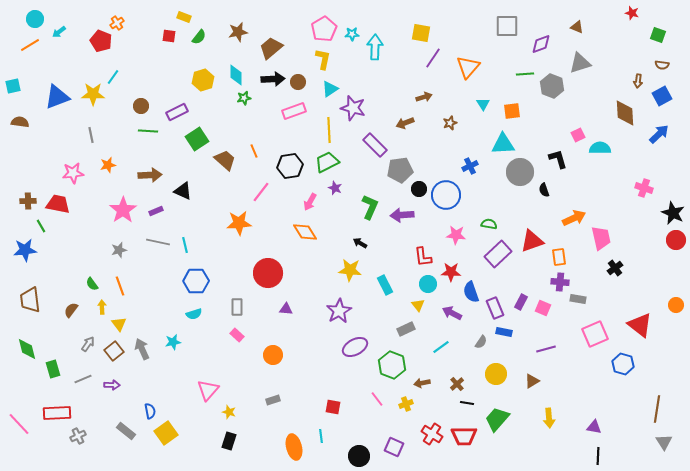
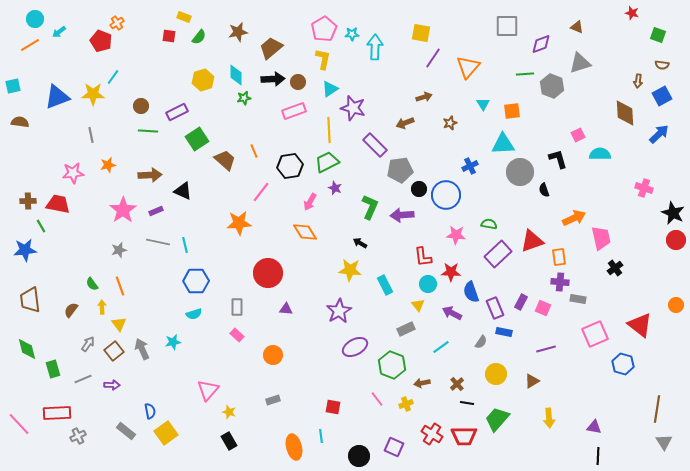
cyan semicircle at (600, 148): moved 6 px down
black rectangle at (229, 441): rotated 48 degrees counterclockwise
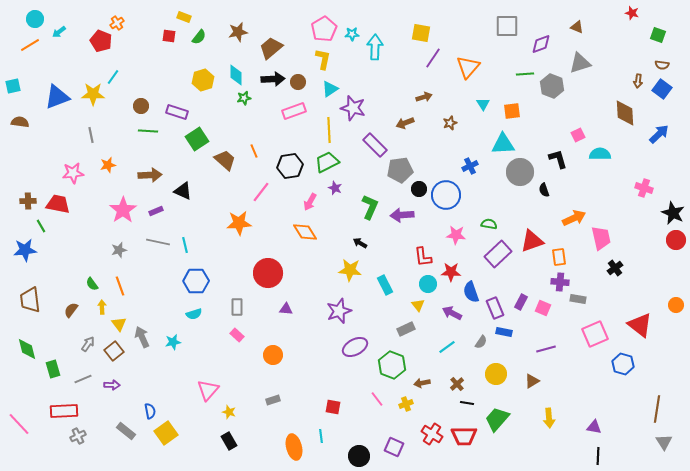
blue square at (662, 96): moved 7 px up; rotated 24 degrees counterclockwise
purple rectangle at (177, 112): rotated 45 degrees clockwise
purple star at (339, 311): rotated 10 degrees clockwise
cyan line at (441, 347): moved 6 px right
gray arrow at (142, 349): moved 12 px up
red rectangle at (57, 413): moved 7 px right, 2 px up
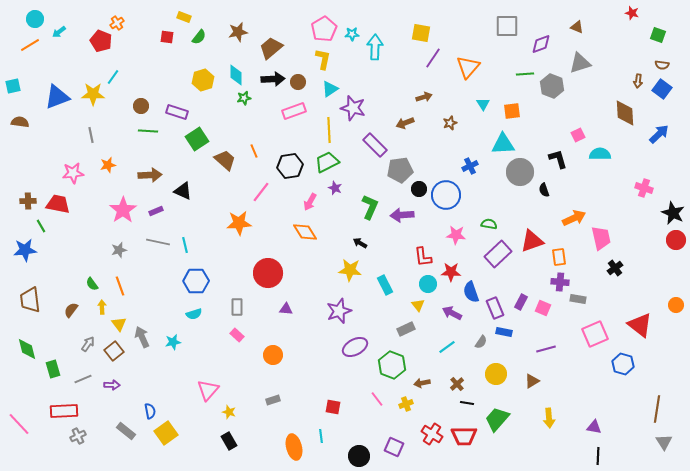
red square at (169, 36): moved 2 px left, 1 px down
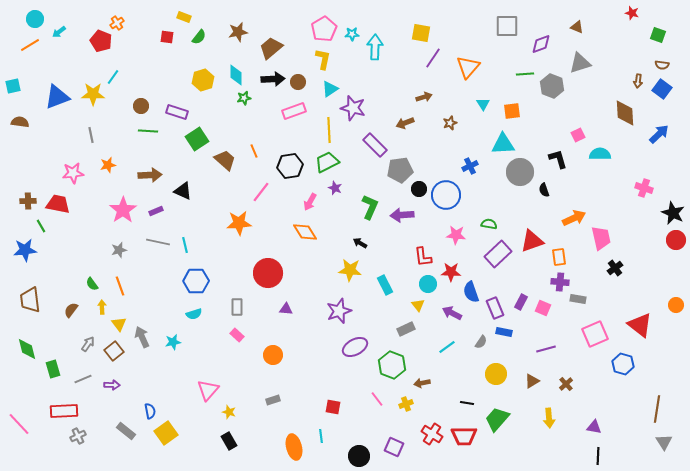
brown cross at (457, 384): moved 109 px right
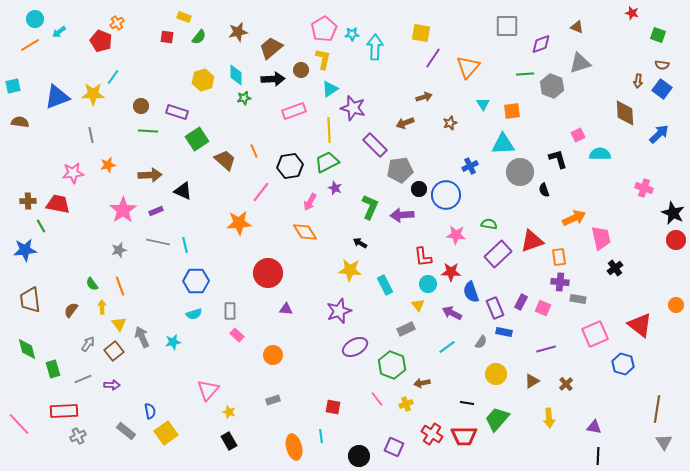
brown circle at (298, 82): moved 3 px right, 12 px up
gray rectangle at (237, 307): moved 7 px left, 4 px down
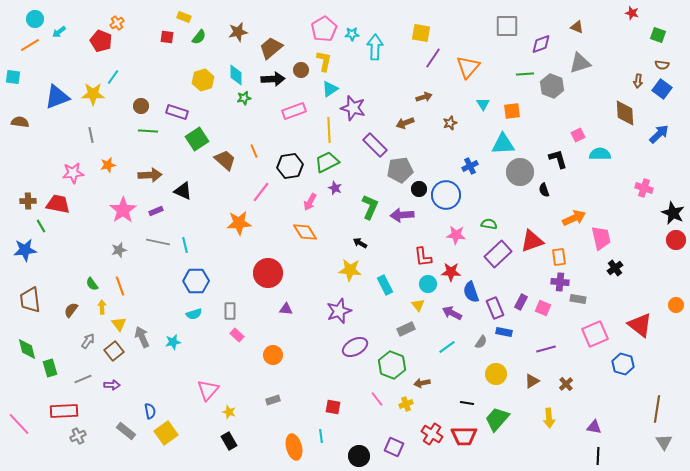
yellow L-shape at (323, 59): moved 1 px right, 2 px down
cyan square at (13, 86): moved 9 px up; rotated 21 degrees clockwise
gray arrow at (88, 344): moved 3 px up
green rectangle at (53, 369): moved 3 px left, 1 px up
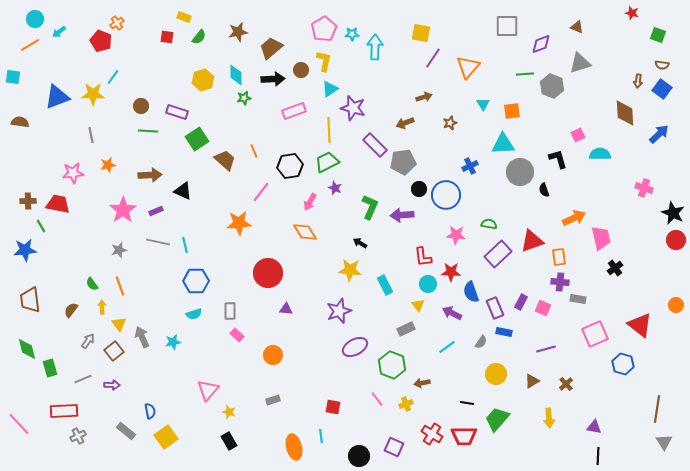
gray pentagon at (400, 170): moved 3 px right, 8 px up
yellow square at (166, 433): moved 4 px down
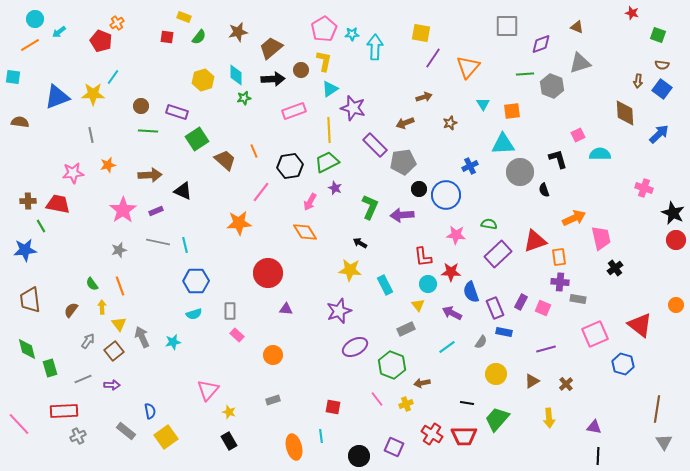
red triangle at (532, 241): moved 3 px right
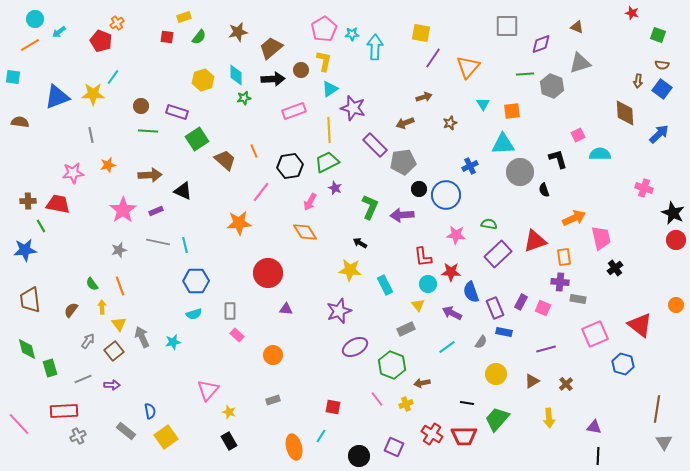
yellow rectangle at (184, 17): rotated 40 degrees counterclockwise
orange rectangle at (559, 257): moved 5 px right
cyan line at (321, 436): rotated 40 degrees clockwise
